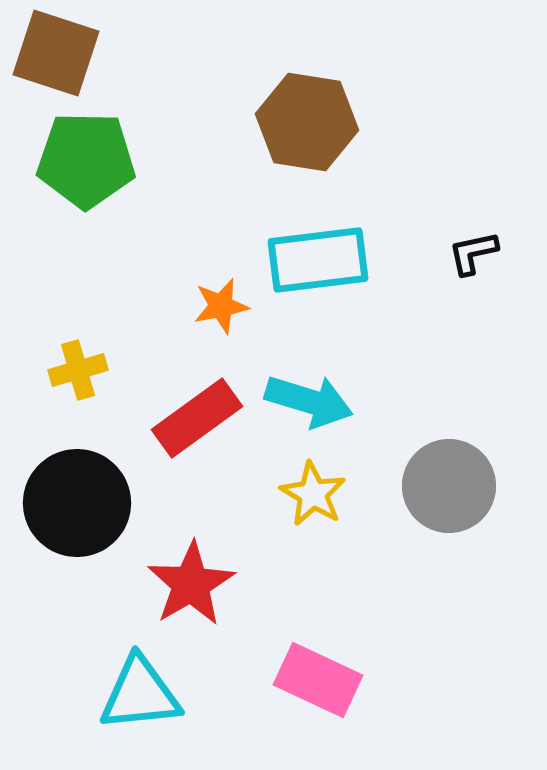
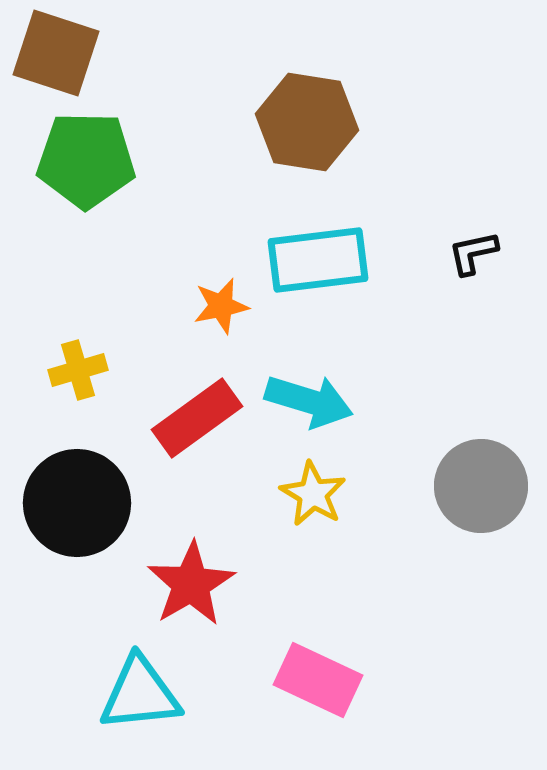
gray circle: moved 32 px right
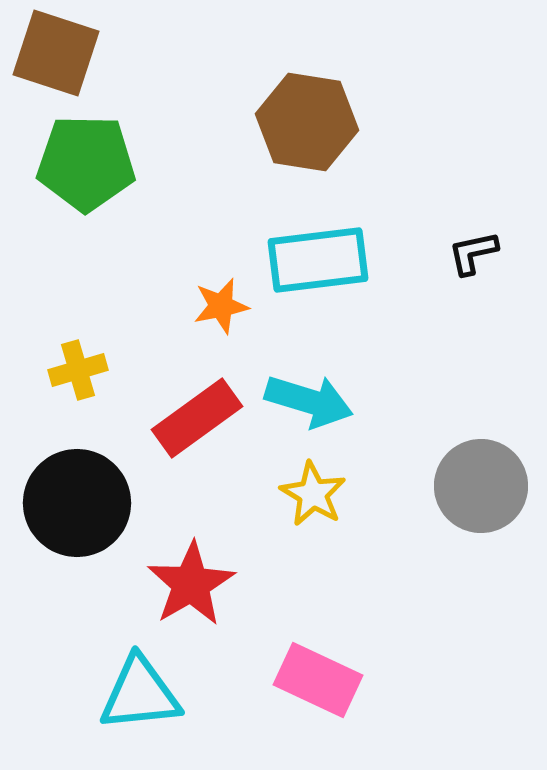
green pentagon: moved 3 px down
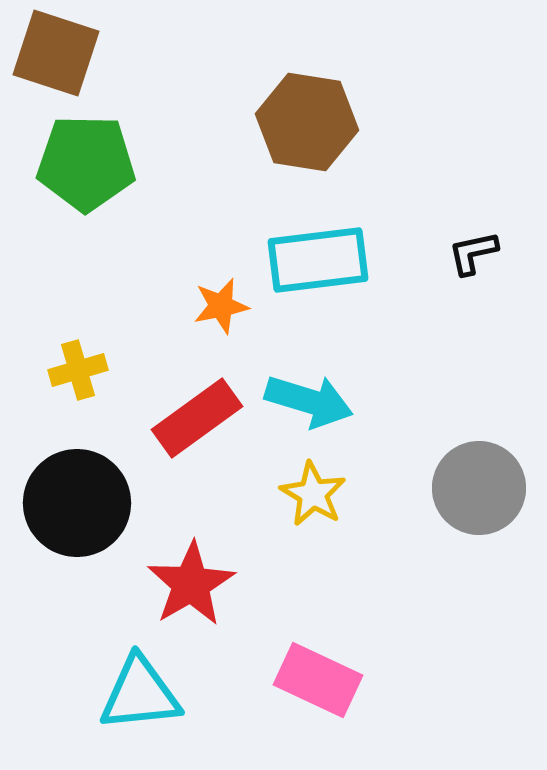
gray circle: moved 2 px left, 2 px down
